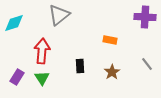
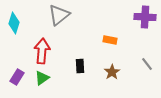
cyan diamond: rotated 55 degrees counterclockwise
green triangle: rotated 28 degrees clockwise
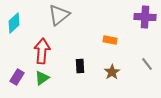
cyan diamond: rotated 30 degrees clockwise
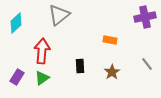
purple cross: rotated 15 degrees counterclockwise
cyan diamond: moved 2 px right
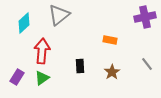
cyan diamond: moved 8 px right
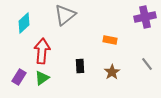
gray triangle: moved 6 px right
purple rectangle: moved 2 px right
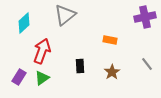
red arrow: rotated 15 degrees clockwise
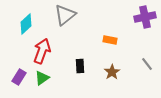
cyan diamond: moved 2 px right, 1 px down
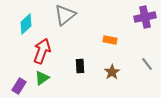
purple rectangle: moved 9 px down
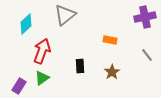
gray line: moved 9 px up
